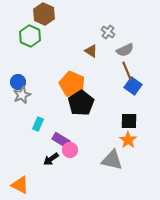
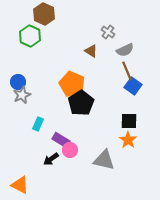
gray triangle: moved 8 px left
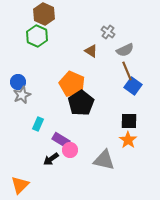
green hexagon: moved 7 px right
orange triangle: rotated 48 degrees clockwise
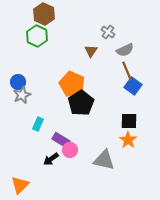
brown triangle: rotated 32 degrees clockwise
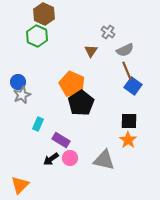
pink circle: moved 8 px down
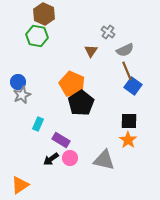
green hexagon: rotated 15 degrees counterclockwise
orange triangle: rotated 12 degrees clockwise
